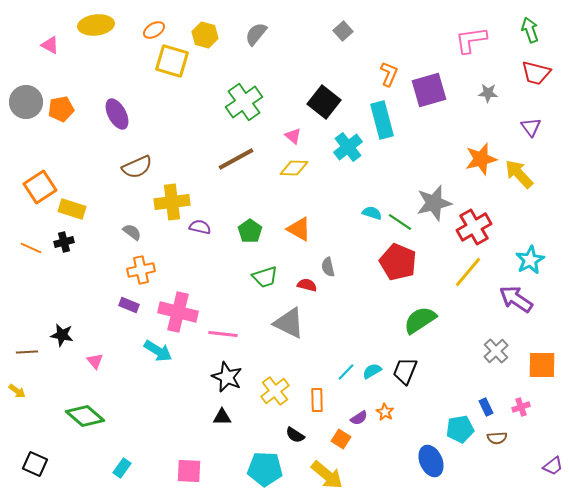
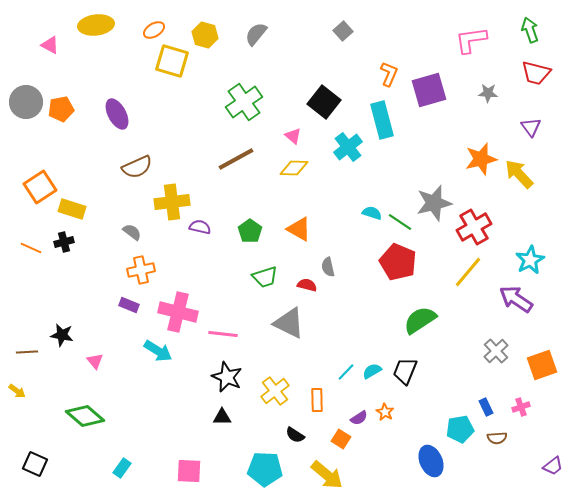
orange square at (542, 365): rotated 20 degrees counterclockwise
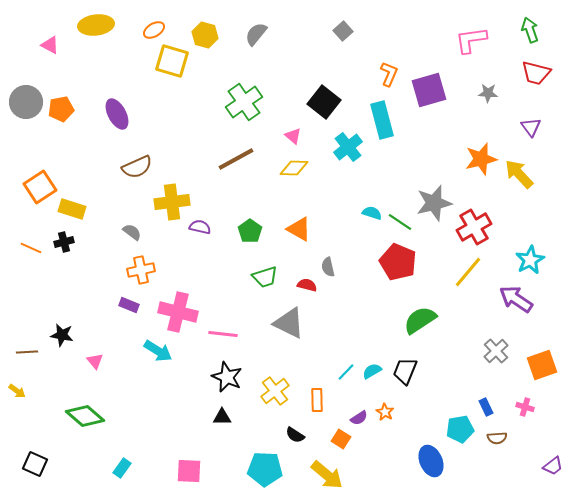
pink cross at (521, 407): moved 4 px right; rotated 36 degrees clockwise
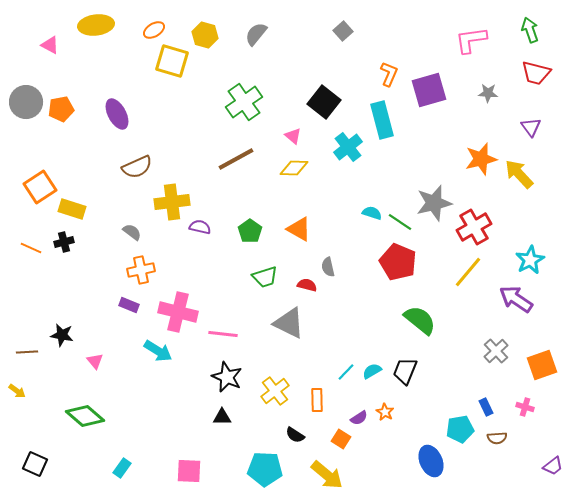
green semicircle at (420, 320): rotated 72 degrees clockwise
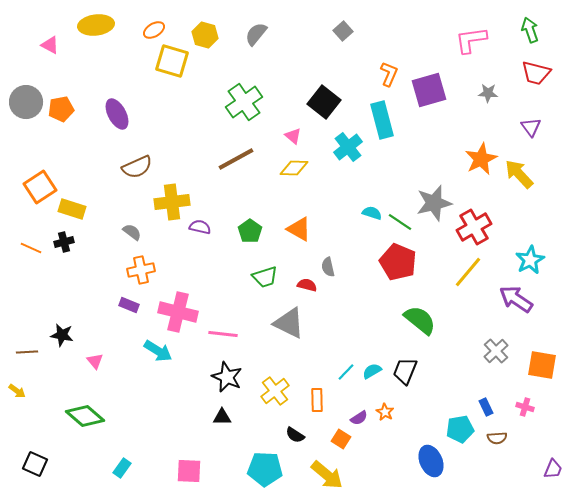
orange star at (481, 159): rotated 12 degrees counterclockwise
orange square at (542, 365): rotated 28 degrees clockwise
purple trapezoid at (553, 466): moved 3 px down; rotated 30 degrees counterclockwise
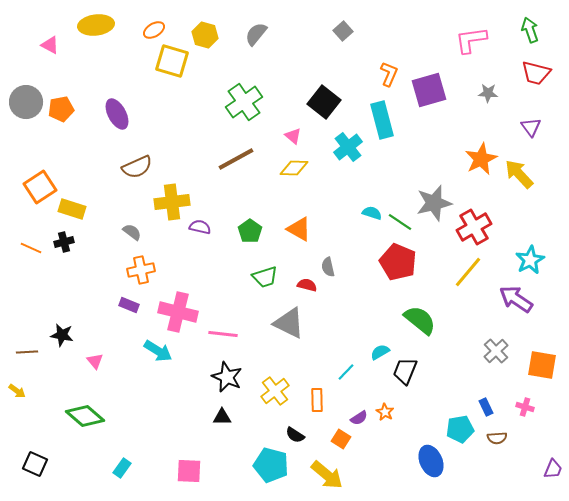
cyan semicircle at (372, 371): moved 8 px right, 19 px up
cyan pentagon at (265, 469): moved 6 px right, 4 px up; rotated 12 degrees clockwise
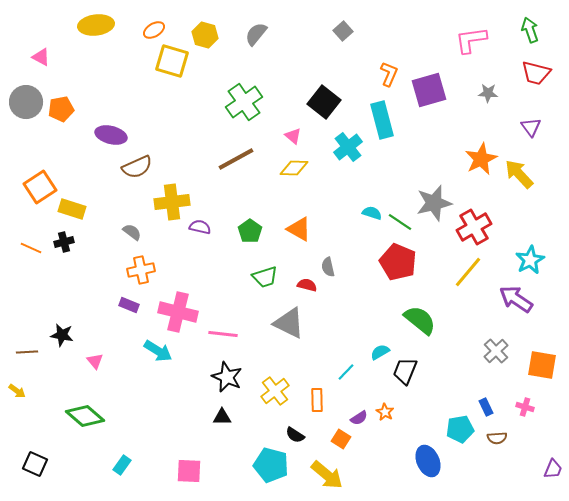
pink triangle at (50, 45): moved 9 px left, 12 px down
purple ellipse at (117, 114): moved 6 px left, 21 px down; rotated 48 degrees counterclockwise
blue ellipse at (431, 461): moved 3 px left
cyan rectangle at (122, 468): moved 3 px up
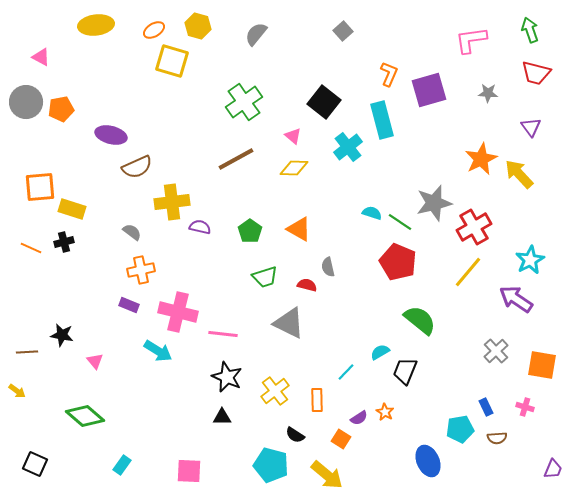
yellow hexagon at (205, 35): moved 7 px left, 9 px up
orange square at (40, 187): rotated 28 degrees clockwise
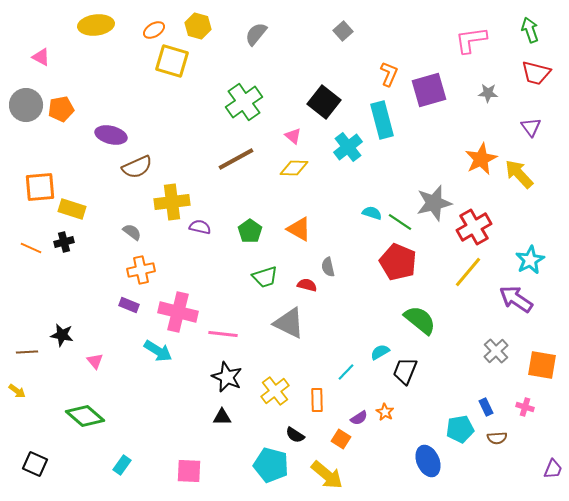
gray circle at (26, 102): moved 3 px down
